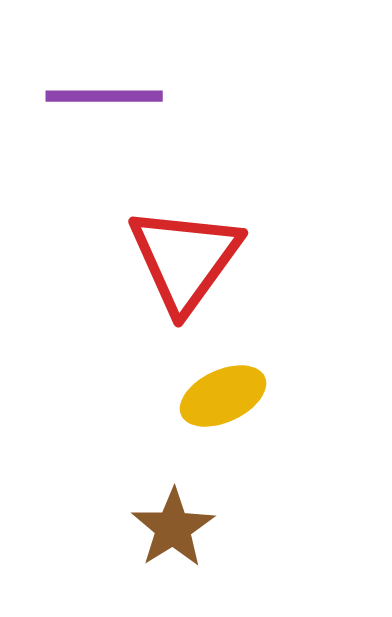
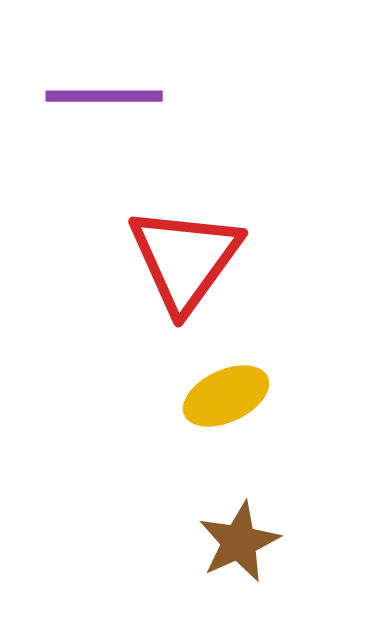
yellow ellipse: moved 3 px right
brown star: moved 66 px right, 14 px down; rotated 8 degrees clockwise
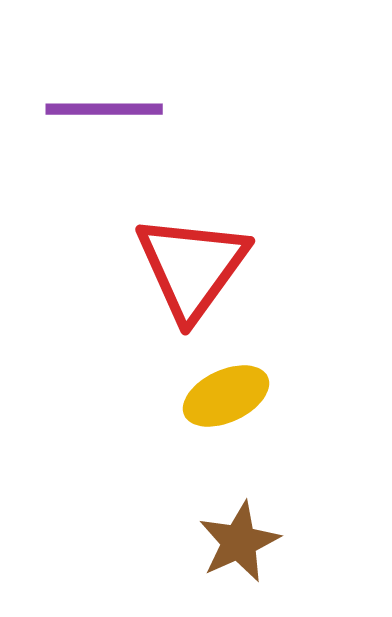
purple line: moved 13 px down
red triangle: moved 7 px right, 8 px down
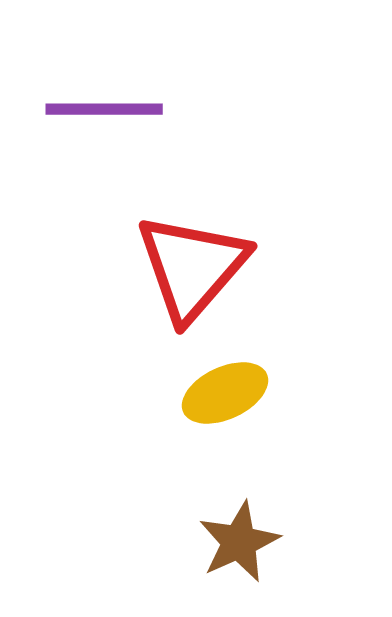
red triangle: rotated 5 degrees clockwise
yellow ellipse: moved 1 px left, 3 px up
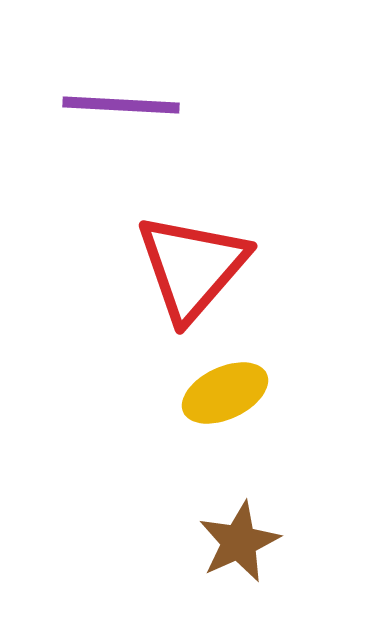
purple line: moved 17 px right, 4 px up; rotated 3 degrees clockwise
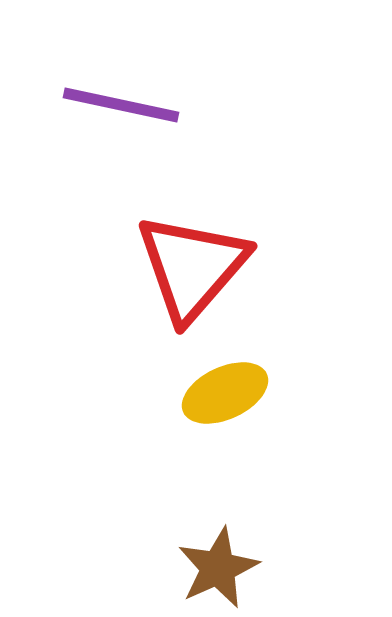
purple line: rotated 9 degrees clockwise
brown star: moved 21 px left, 26 px down
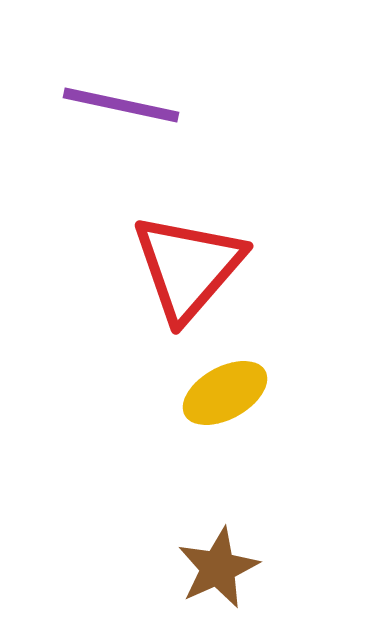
red triangle: moved 4 px left
yellow ellipse: rotated 4 degrees counterclockwise
